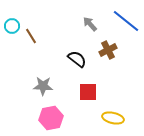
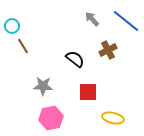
gray arrow: moved 2 px right, 5 px up
brown line: moved 8 px left, 10 px down
black semicircle: moved 2 px left
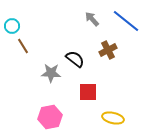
gray star: moved 8 px right, 13 px up
pink hexagon: moved 1 px left, 1 px up
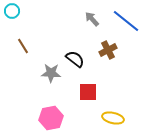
cyan circle: moved 15 px up
pink hexagon: moved 1 px right, 1 px down
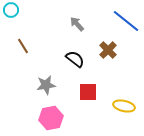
cyan circle: moved 1 px left, 1 px up
gray arrow: moved 15 px left, 5 px down
brown cross: rotated 18 degrees counterclockwise
gray star: moved 5 px left, 12 px down; rotated 12 degrees counterclockwise
yellow ellipse: moved 11 px right, 12 px up
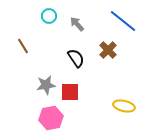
cyan circle: moved 38 px right, 6 px down
blue line: moved 3 px left
black semicircle: moved 1 px right, 1 px up; rotated 18 degrees clockwise
red square: moved 18 px left
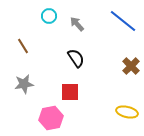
brown cross: moved 23 px right, 16 px down
gray star: moved 22 px left, 1 px up
yellow ellipse: moved 3 px right, 6 px down
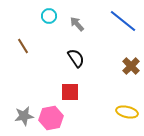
gray star: moved 32 px down
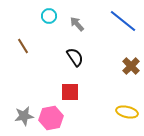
black semicircle: moved 1 px left, 1 px up
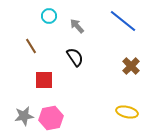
gray arrow: moved 2 px down
brown line: moved 8 px right
red square: moved 26 px left, 12 px up
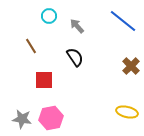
gray star: moved 2 px left, 3 px down; rotated 18 degrees clockwise
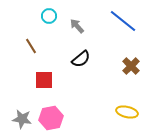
black semicircle: moved 6 px right, 2 px down; rotated 84 degrees clockwise
